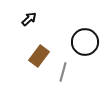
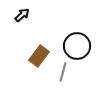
black arrow: moved 7 px left, 4 px up
black circle: moved 8 px left, 4 px down
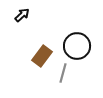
brown rectangle: moved 3 px right
gray line: moved 1 px down
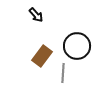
black arrow: moved 14 px right; rotated 91 degrees clockwise
gray line: rotated 12 degrees counterclockwise
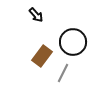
black circle: moved 4 px left, 4 px up
gray line: rotated 24 degrees clockwise
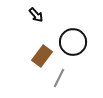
gray line: moved 4 px left, 5 px down
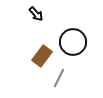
black arrow: moved 1 px up
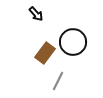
brown rectangle: moved 3 px right, 3 px up
gray line: moved 1 px left, 3 px down
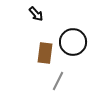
brown rectangle: rotated 30 degrees counterclockwise
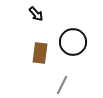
brown rectangle: moved 5 px left
gray line: moved 4 px right, 4 px down
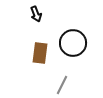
black arrow: rotated 21 degrees clockwise
black circle: moved 1 px down
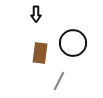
black arrow: rotated 21 degrees clockwise
gray line: moved 3 px left, 4 px up
